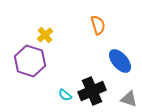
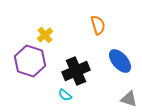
black cross: moved 16 px left, 20 px up
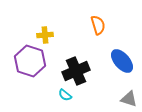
yellow cross: rotated 35 degrees clockwise
blue ellipse: moved 2 px right
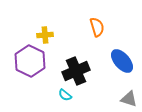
orange semicircle: moved 1 px left, 2 px down
purple hexagon: rotated 8 degrees clockwise
